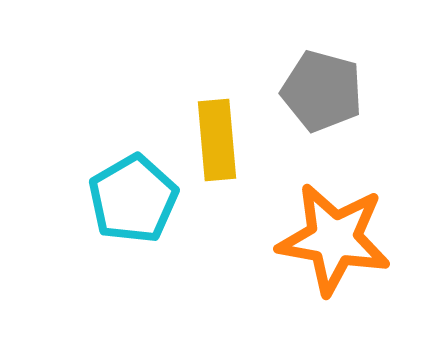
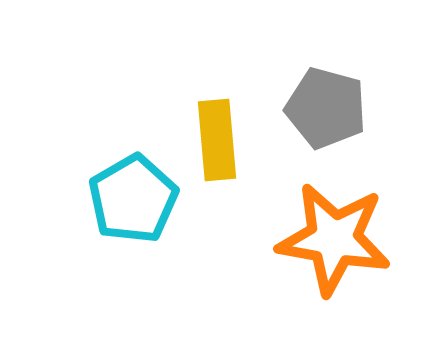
gray pentagon: moved 4 px right, 17 px down
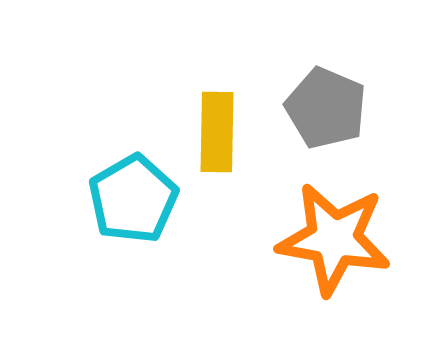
gray pentagon: rotated 8 degrees clockwise
yellow rectangle: moved 8 px up; rotated 6 degrees clockwise
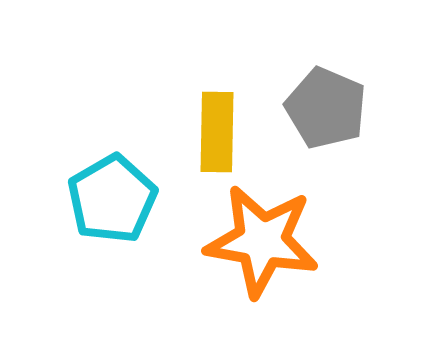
cyan pentagon: moved 21 px left
orange star: moved 72 px left, 2 px down
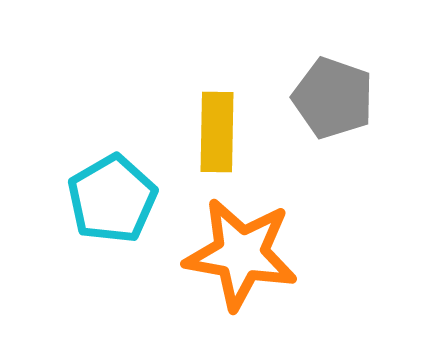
gray pentagon: moved 7 px right, 10 px up; rotated 4 degrees counterclockwise
orange star: moved 21 px left, 13 px down
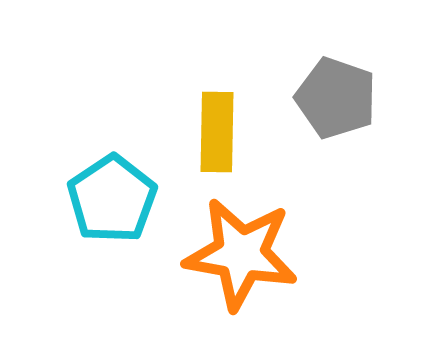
gray pentagon: moved 3 px right
cyan pentagon: rotated 4 degrees counterclockwise
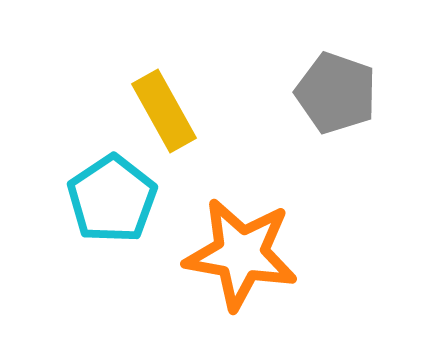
gray pentagon: moved 5 px up
yellow rectangle: moved 53 px left, 21 px up; rotated 30 degrees counterclockwise
